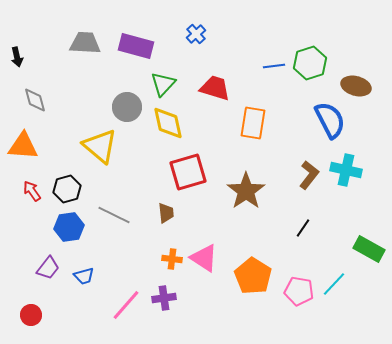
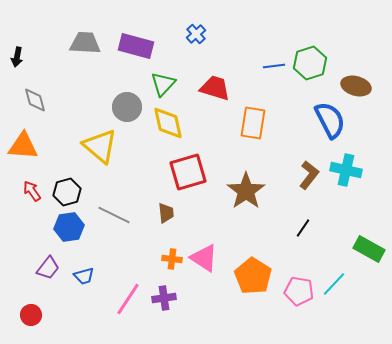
black arrow: rotated 24 degrees clockwise
black hexagon: moved 3 px down
pink line: moved 2 px right, 6 px up; rotated 8 degrees counterclockwise
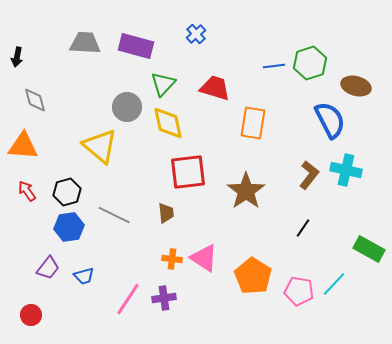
red square: rotated 9 degrees clockwise
red arrow: moved 5 px left
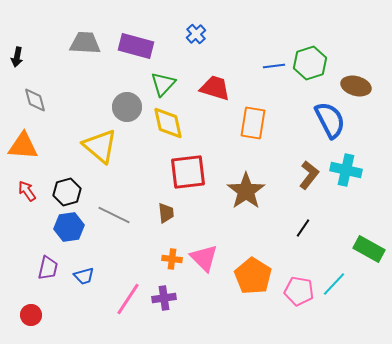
pink triangle: rotated 12 degrees clockwise
purple trapezoid: rotated 25 degrees counterclockwise
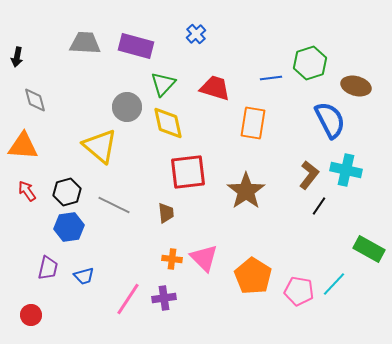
blue line: moved 3 px left, 12 px down
gray line: moved 10 px up
black line: moved 16 px right, 22 px up
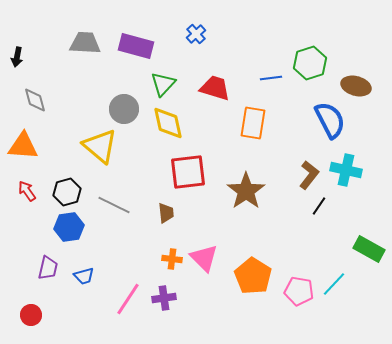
gray circle: moved 3 px left, 2 px down
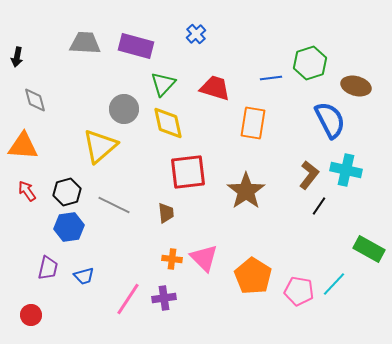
yellow triangle: rotated 39 degrees clockwise
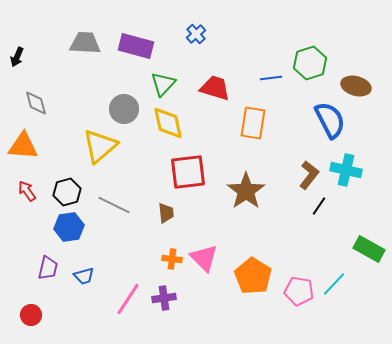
black arrow: rotated 12 degrees clockwise
gray diamond: moved 1 px right, 3 px down
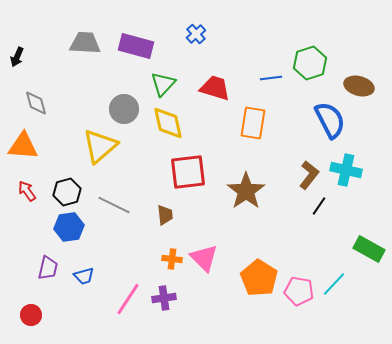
brown ellipse: moved 3 px right
brown trapezoid: moved 1 px left, 2 px down
orange pentagon: moved 6 px right, 2 px down
